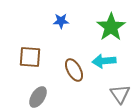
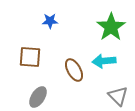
blue star: moved 11 px left
gray triangle: moved 2 px left, 2 px down; rotated 10 degrees counterclockwise
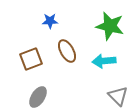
green star: moved 1 px left, 1 px up; rotated 24 degrees counterclockwise
brown square: moved 1 px right, 2 px down; rotated 25 degrees counterclockwise
brown ellipse: moved 7 px left, 19 px up
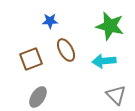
brown ellipse: moved 1 px left, 1 px up
gray triangle: moved 2 px left, 1 px up
